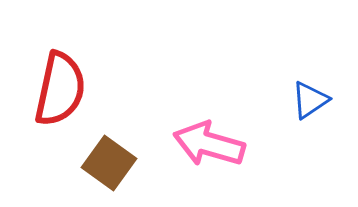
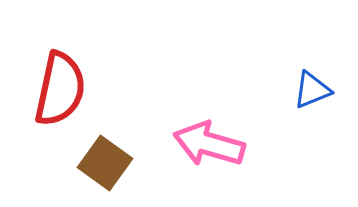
blue triangle: moved 2 px right, 10 px up; rotated 12 degrees clockwise
brown square: moved 4 px left
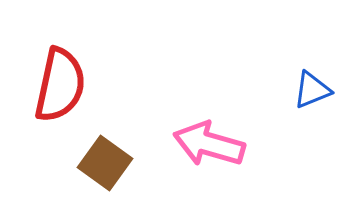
red semicircle: moved 4 px up
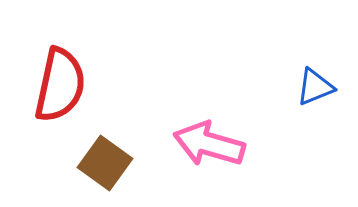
blue triangle: moved 3 px right, 3 px up
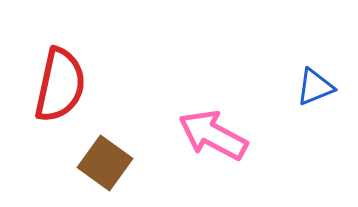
pink arrow: moved 4 px right, 9 px up; rotated 12 degrees clockwise
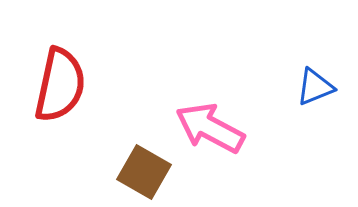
pink arrow: moved 3 px left, 7 px up
brown square: moved 39 px right, 9 px down; rotated 6 degrees counterclockwise
